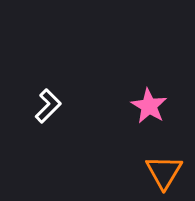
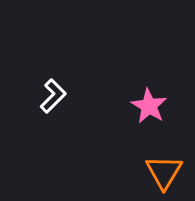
white L-shape: moved 5 px right, 10 px up
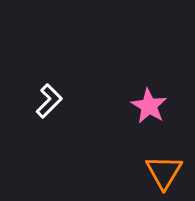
white L-shape: moved 4 px left, 5 px down
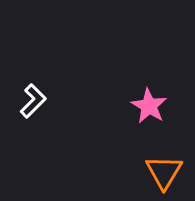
white L-shape: moved 16 px left
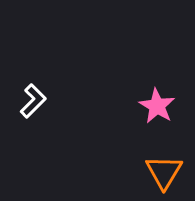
pink star: moved 8 px right
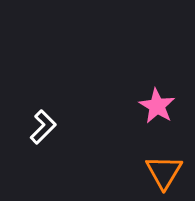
white L-shape: moved 10 px right, 26 px down
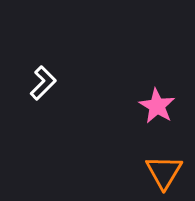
white L-shape: moved 44 px up
